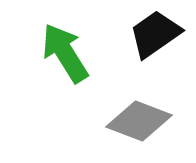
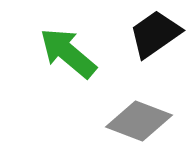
green arrow: moved 3 px right; rotated 18 degrees counterclockwise
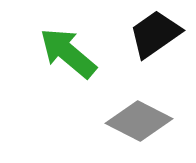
gray diamond: rotated 6 degrees clockwise
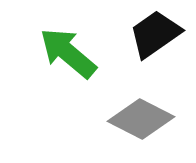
gray diamond: moved 2 px right, 2 px up
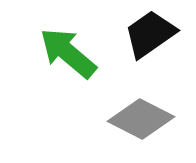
black trapezoid: moved 5 px left
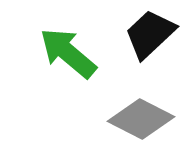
black trapezoid: rotated 8 degrees counterclockwise
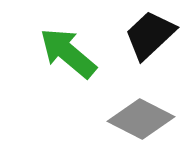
black trapezoid: moved 1 px down
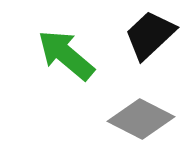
green arrow: moved 2 px left, 2 px down
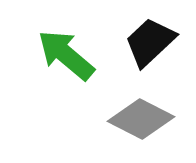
black trapezoid: moved 7 px down
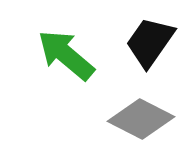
black trapezoid: rotated 12 degrees counterclockwise
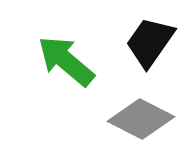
green arrow: moved 6 px down
